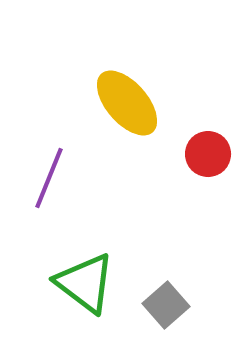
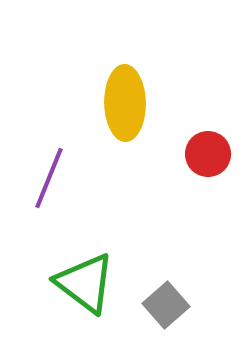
yellow ellipse: moved 2 px left; rotated 40 degrees clockwise
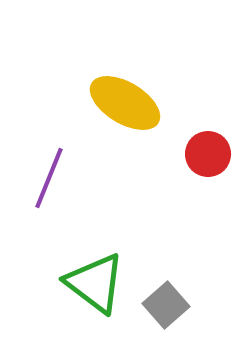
yellow ellipse: rotated 58 degrees counterclockwise
green triangle: moved 10 px right
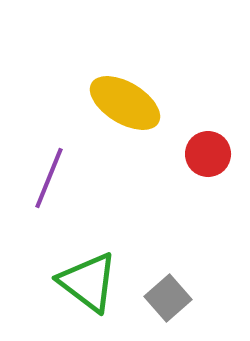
green triangle: moved 7 px left, 1 px up
gray square: moved 2 px right, 7 px up
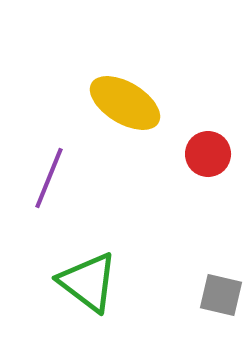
gray square: moved 53 px right, 3 px up; rotated 36 degrees counterclockwise
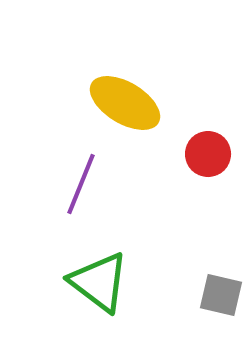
purple line: moved 32 px right, 6 px down
green triangle: moved 11 px right
